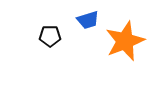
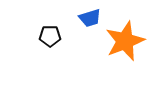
blue trapezoid: moved 2 px right, 2 px up
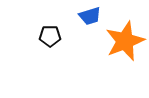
blue trapezoid: moved 2 px up
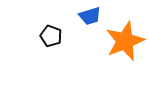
black pentagon: moved 1 px right; rotated 20 degrees clockwise
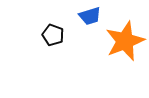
black pentagon: moved 2 px right, 1 px up
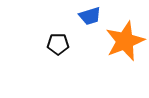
black pentagon: moved 5 px right, 9 px down; rotated 20 degrees counterclockwise
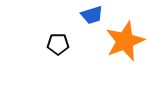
blue trapezoid: moved 2 px right, 1 px up
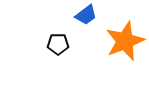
blue trapezoid: moved 6 px left; rotated 20 degrees counterclockwise
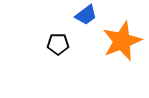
orange star: moved 3 px left
